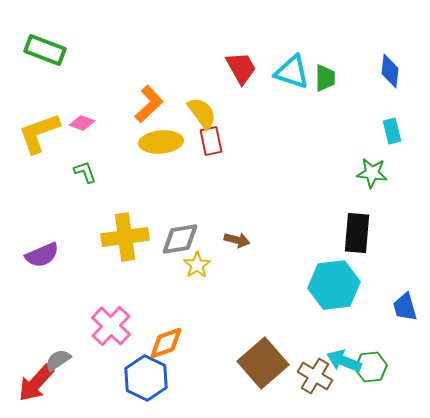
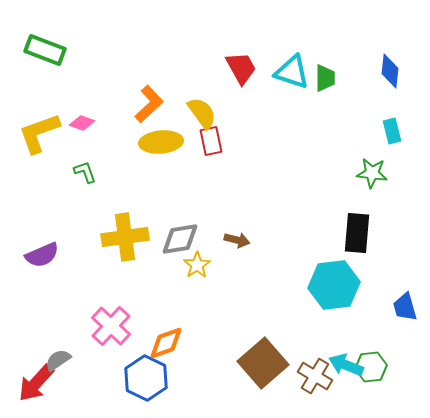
cyan arrow: moved 2 px right, 4 px down
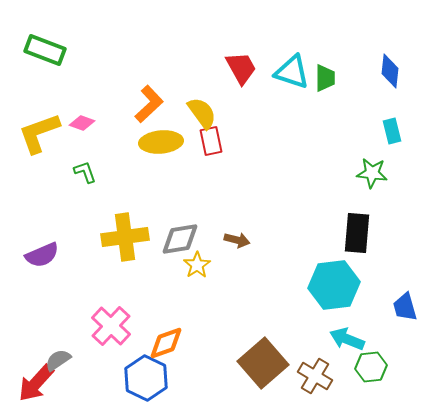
cyan arrow: moved 1 px right, 26 px up
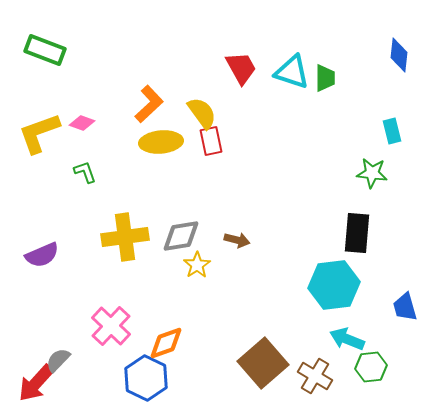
blue diamond: moved 9 px right, 16 px up
gray diamond: moved 1 px right, 3 px up
gray semicircle: rotated 12 degrees counterclockwise
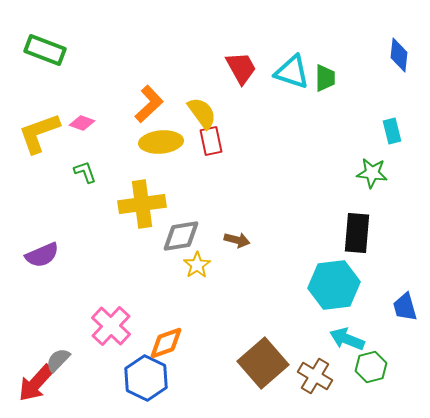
yellow cross: moved 17 px right, 33 px up
green hexagon: rotated 8 degrees counterclockwise
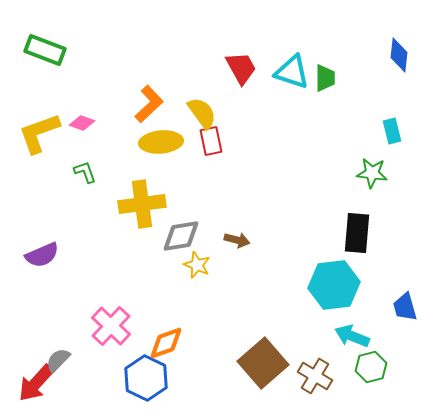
yellow star: rotated 16 degrees counterclockwise
cyan arrow: moved 5 px right, 3 px up
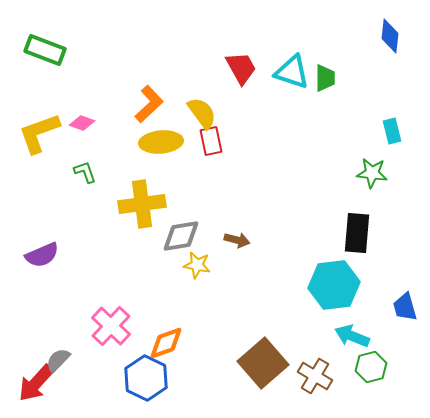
blue diamond: moved 9 px left, 19 px up
yellow star: rotated 12 degrees counterclockwise
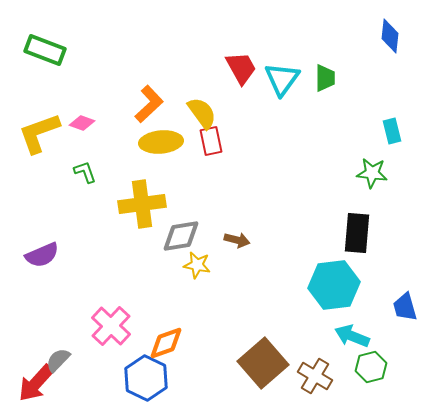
cyan triangle: moved 10 px left, 7 px down; rotated 48 degrees clockwise
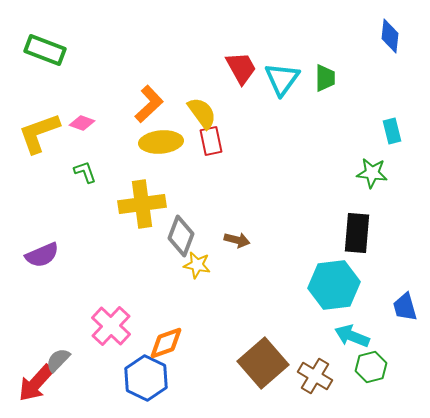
gray diamond: rotated 60 degrees counterclockwise
